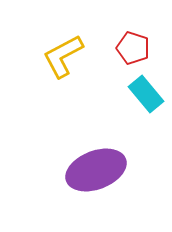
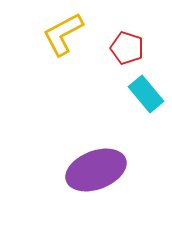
red pentagon: moved 6 px left
yellow L-shape: moved 22 px up
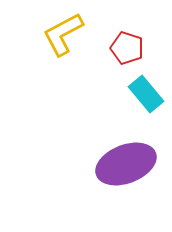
purple ellipse: moved 30 px right, 6 px up
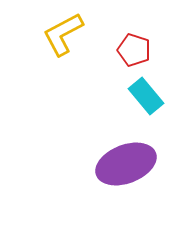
red pentagon: moved 7 px right, 2 px down
cyan rectangle: moved 2 px down
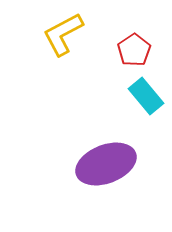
red pentagon: rotated 20 degrees clockwise
purple ellipse: moved 20 px left
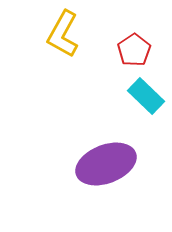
yellow L-shape: rotated 33 degrees counterclockwise
cyan rectangle: rotated 6 degrees counterclockwise
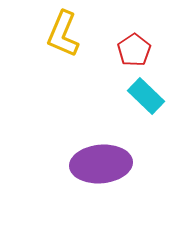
yellow L-shape: rotated 6 degrees counterclockwise
purple ellipse: moved 5 px left; rotated 16 degrees clockwise
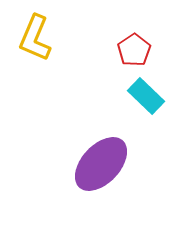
yellow L-shape: moved 28 px left, 4 px down
purple ellipse: rotated 42 degrees counterclockwise
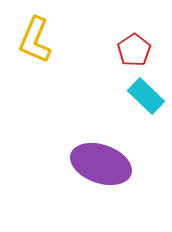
yellow L-shape: moved 2 px down
purple ellipse: rotated 66 degrees clockwise
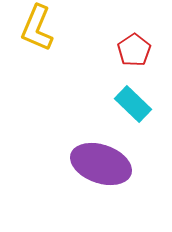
yellow L-shape: moved 2 px right, 12 px up
cyan rectangle: moved 13 px left, 8 px down
